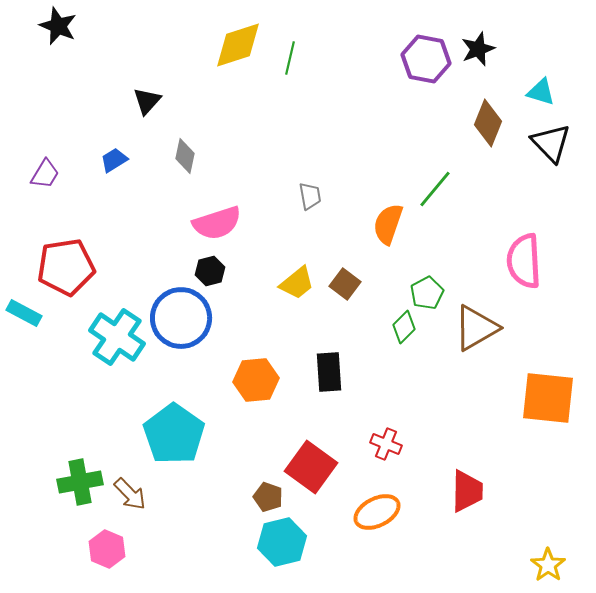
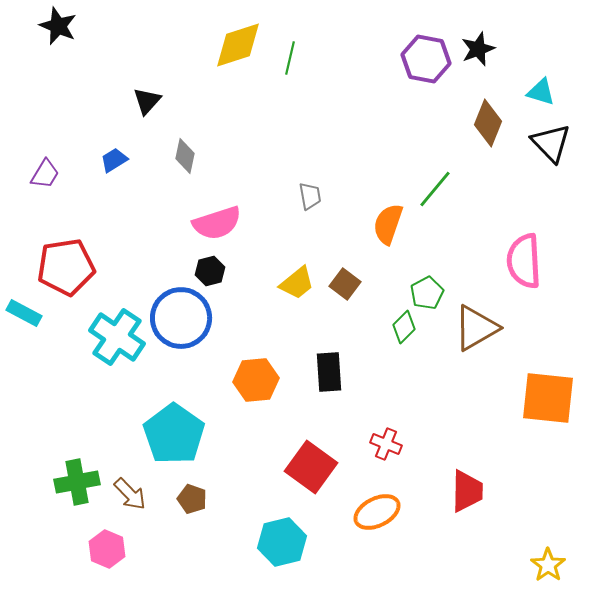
green cross at (80, 482): moved 3 px left
brown pentagon at (268, 497): moved 76 px left, 2 px down
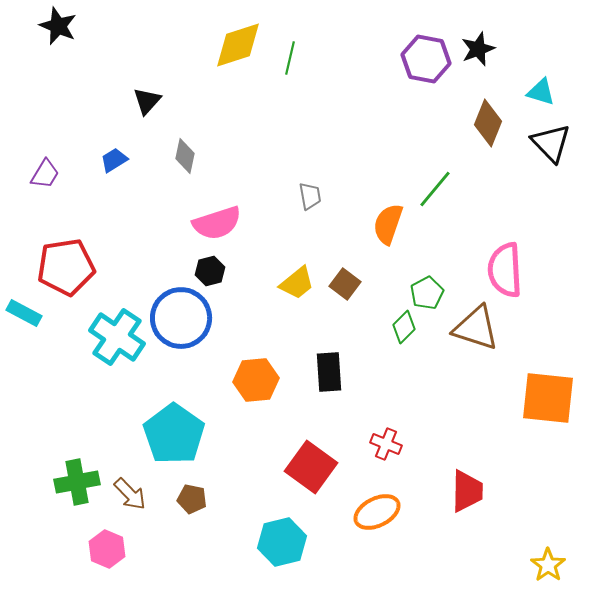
pink semicircle at (524, 261): moved 19 px left, 9 px down
brown triangle at (476, 328): rotated 48 degrees clockwise
brown pentagon at (192, 499): rotated 8 degrees counterclockwise
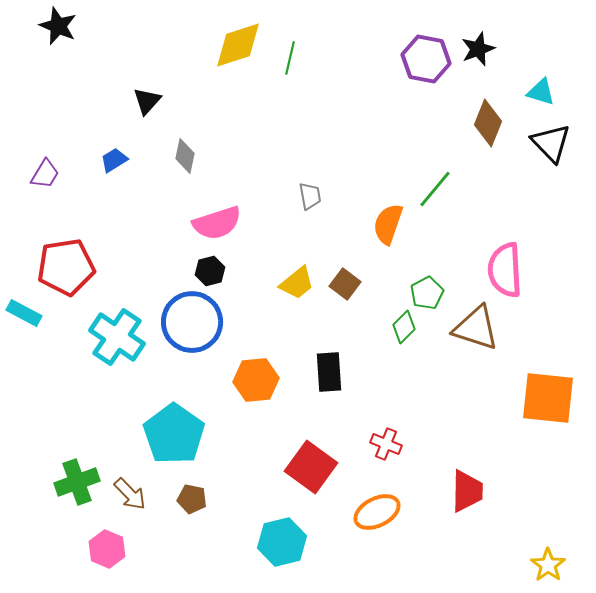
blue circle at (181, 318): moved 11 px right, 4 px down
green cross at (77, 482): rotated 9 degrees counterclockwise
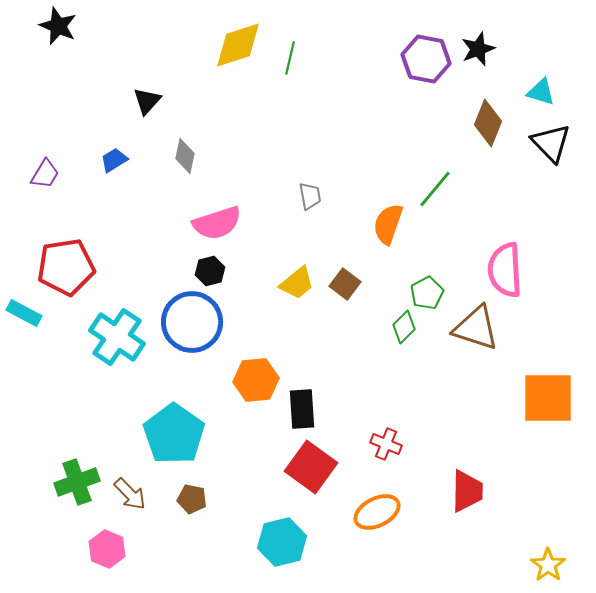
black rectangle at (329, 372): moved 27 px left, 37 px down
orange square at (548, 398): rotated 6 degrees counterclockwise
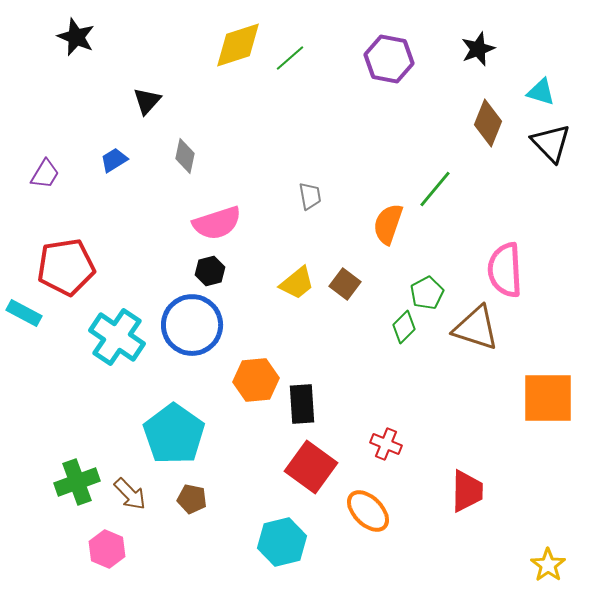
black star at (58, 26): moved 18 px right, 11 px down
green line at (290, 58): rotated 36 degrees clockwise
purple hexagon at (426, 59): moved 37 px left
blue circle at (192, 322): moved 3 px down
black rectangle at (302, 409): moved 5 px up
orange ellipse at (377, 512): moved 9 px left, 1 px up; rotated 72 degrees clockwise
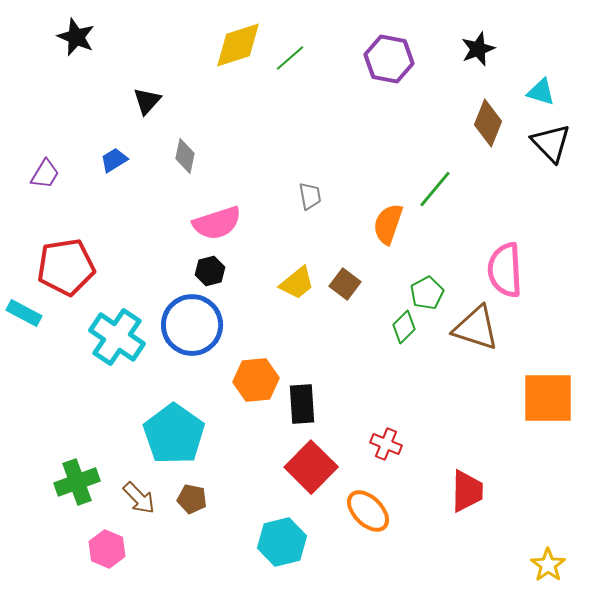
red square at (311, 467): rotated 9 degrees clockwise
brown arrow at (130, 494): moved 9 px right, 4 px down
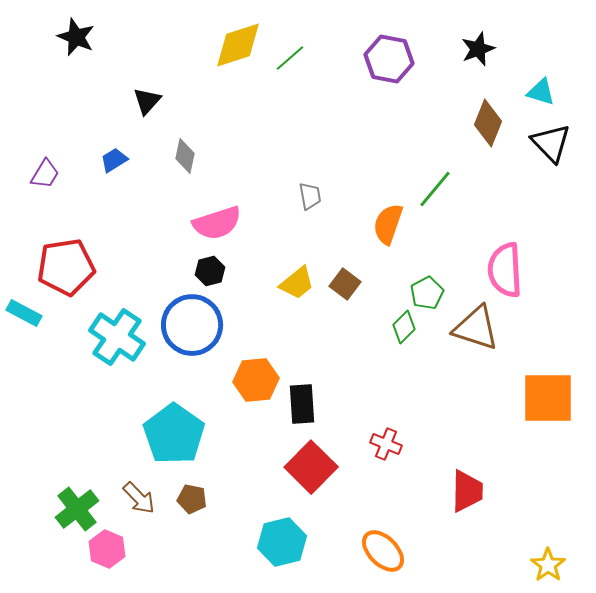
green cross at (77, 482): moved 27 px down; rotated 18 degrees counterclockwise
orange ellipse at (368, 511): moved 15 px right, 40 px down
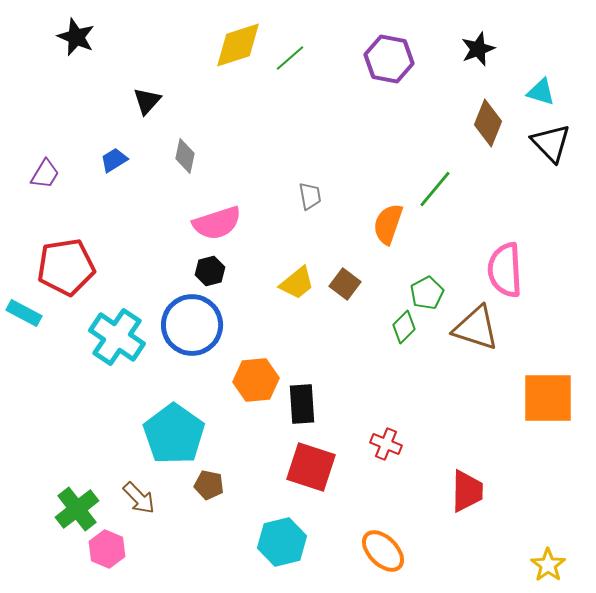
red square at (311, 467): rotated 27 degrees counterclockwise
brown pentagon at (192, 499): moved 17 px right, 14 px up
